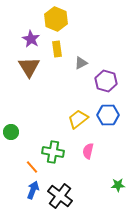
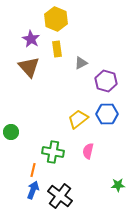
brown triangle: rotated 10 degrees counterclockwise
blue hexagon: moved 1 px left, 1 px up
orange line: moved 1 px right, 3 px down; rotated 56 degrees clockwise
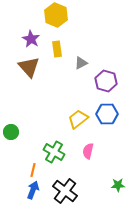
yellow hexagon: moved 4 px up
green cross: moved 1 px right; rotated 20 degrees clockwise
black cross: moved 5 px right, 5 px up
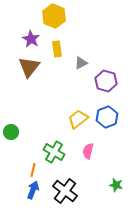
yellow hexagon: moved 2 px left, 1 px down
brown triangle: rotated 20 degrees clockwise
blue hexagon: moved 3 px down; rotated 20 degrees counterclockwise
green star: moved 2 px left; rotated 16 degrees clockwise
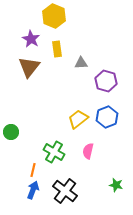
gray triangle: rotated 24 degrees clockwise
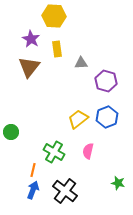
yellow hexagon: rotated 20 degrees counterclockwise
green star: moved 2 px right, 2 px up
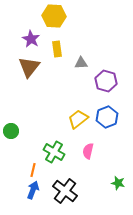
green circle: moved 1 px up
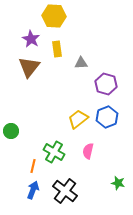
purple hexagon: moved 3 px down
orange line: moved 4 px up
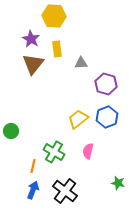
brown triangle: moved 4 px right, 3 px up
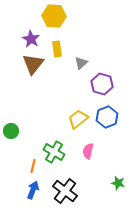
gray triangle: rotated 40 degrees counterclockwise
purple hexagon: moved 4 px left
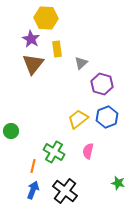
yellow hexagon: moved 8 px left, 2 px down
